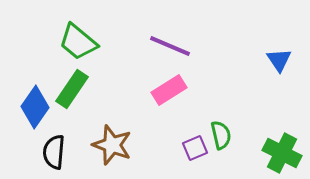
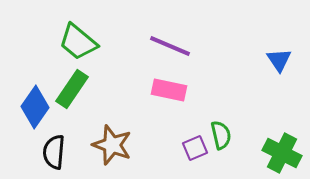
pink rectangle: rotated 44 degrees clockwise
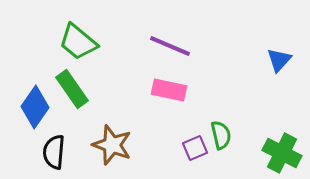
blue triangle: rotated 16 degrees clockwise
green rectangle: rotated 69 degrees counterclockwise
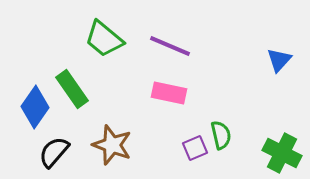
green trapezoid: moved 26 px right, 3 px up
pink rectangle: moved 3 px down
black semicircle: rotated 36 degrees clockwise
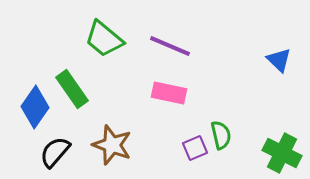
blue triangle: rotated 28 degrees counterclockwise
black semicircle: moved 1 px right
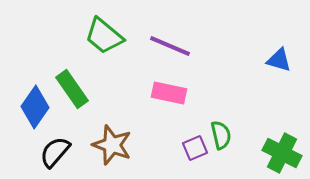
green trapezoid: moved 3 px up
blue triangle: rotated 28 degrees counterclockwise
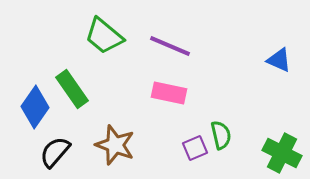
blue triangle: rotated 8 degrees clockwise
brown star: moved 3 px right
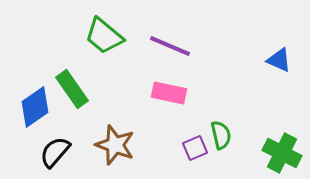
blue diamond: rotated 21 degrees clockwise
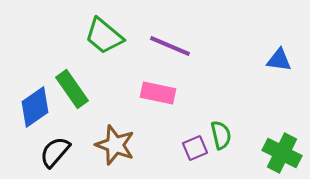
blue triangle: rotated 16 degrees counterclockwise
pink rectangle: moved 11 px left
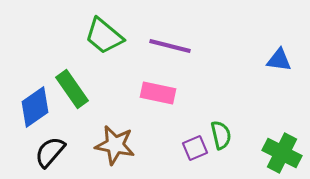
purple line: rotated 9 degrees counterclockwise
brown star: rotated 9 degrees counterclockwise
black semicircle: moved 5 px left
